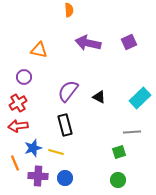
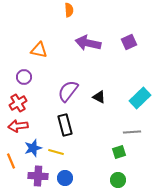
orange line: moved 4 px left, 2 px up
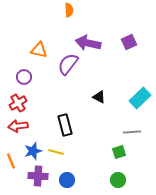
purple semicircle: moved 27 px up
blue star: moved 3 px down
blue circle: moved 2 px right, 2 px down
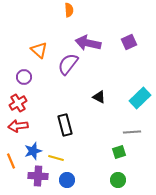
orange triangle: rotated 30 degrees clockwise
yellow line: moved 6 px down
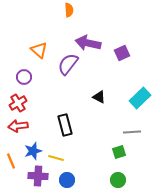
purple square: moved 7 px left, 11 px down
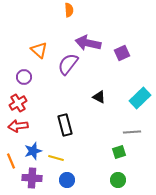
purple cross: moved 6 px left, 2 px down
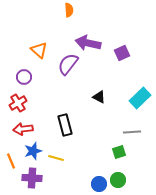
red arrow: moved 5 px right, 3 px down
blue circle: moved 32 px right, 4 px down
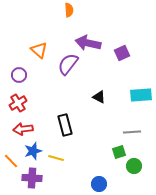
purple circle: moved 5 px left, 2 px up
cyan rectangle: moved 1 px right, 3 px up; rotated 40 degrees clockwise
orange line: rotated 21 degrees counterclockwise
green circle: moved 16 px right, 14 px up
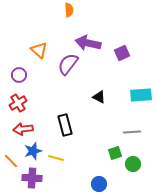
green square: moved 4 px left, 1 px down
green circle: moved 1 px left, 2 px up
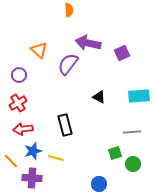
cyan rectangle: moved 2 px left, 1 px down
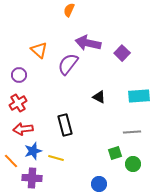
orange semicircle: rotated 152 degrees counterclockwise
purple square: rotated 21 degrees counterclockwise
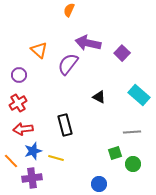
cyan rectangle: moved 1 px up; rotated 45 degrees clockwise
purple cross: rotated 12 degrees counterclockwise
